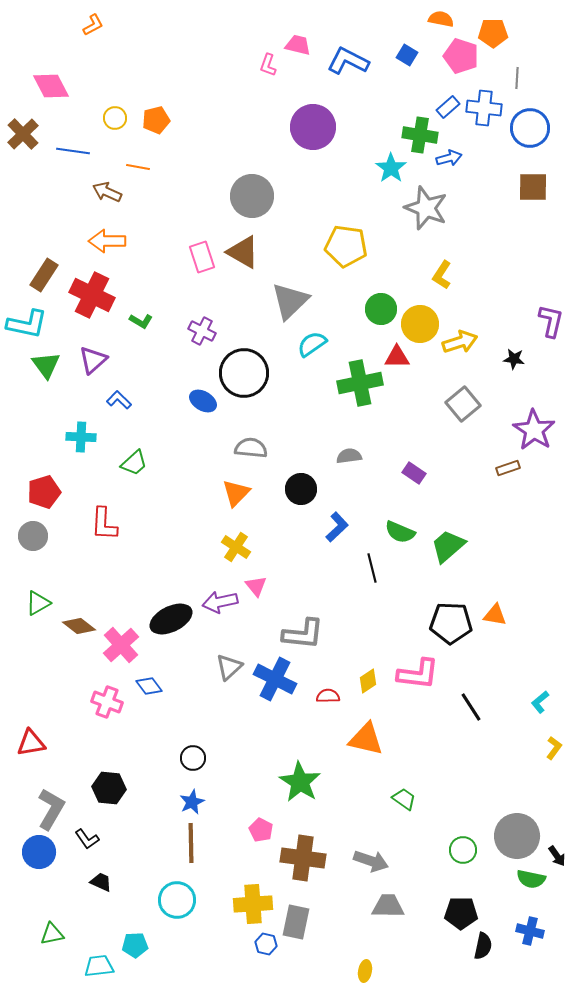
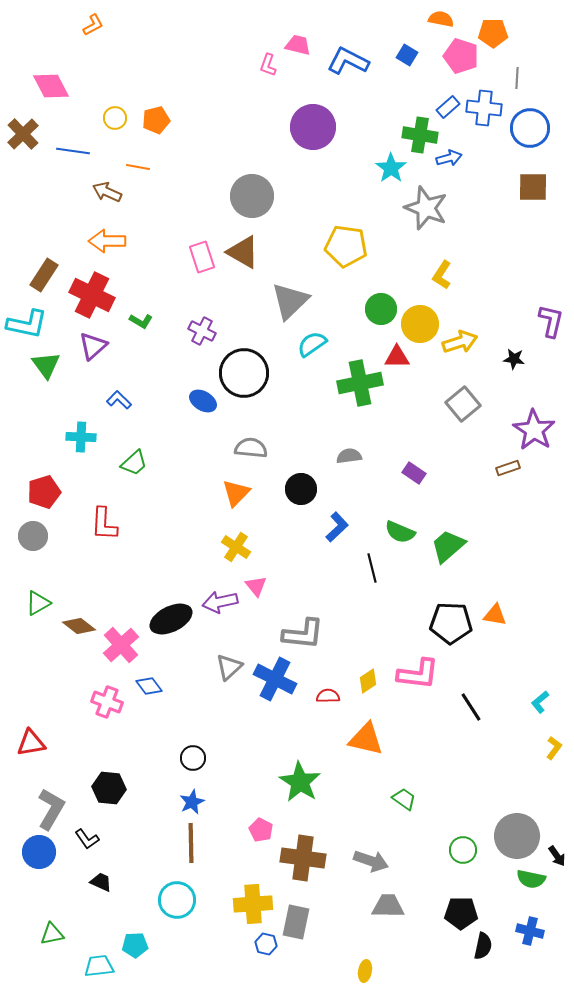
purple triangle at (93, 360): moved 14 px up
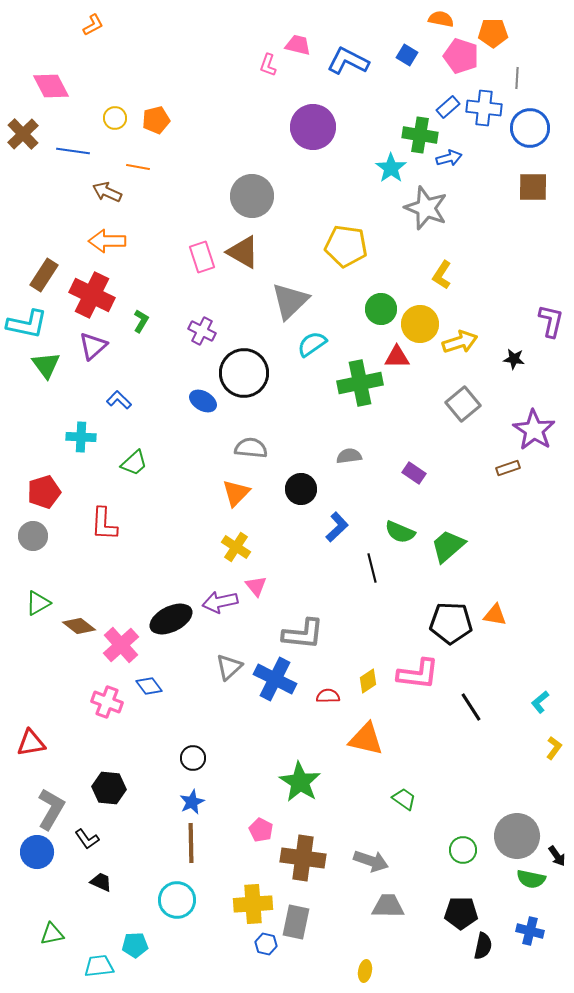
green L-shape at (141, 321): rotated 90 degrees counterclockwise
blue circle at (39, 852): moved 2 px left
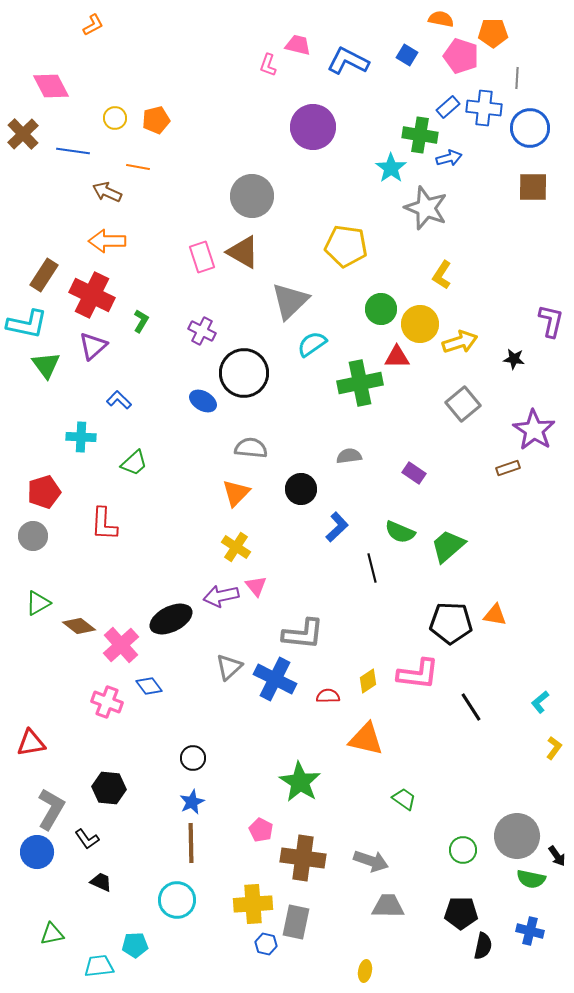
purple arrow at (220, 602): moved 1 px right, 6 px up
